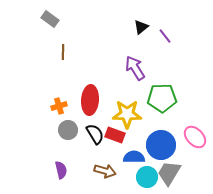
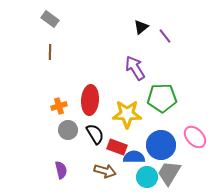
brown line: moved 13 px left
red rectangle: moved 2 px right, 12 px down
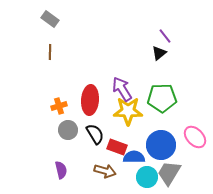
black triangle: moved 18 px right, 26 px down
purple arrow: moved 13 px left, 21 px down
yellow star: moved 1 px right, 3 px up
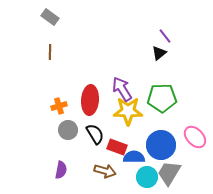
gray rectangle: moved 2 px up
purple semicircle: rotated 24 degrees clockwise
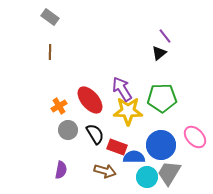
red ellipse: rotated 44 degrees counterclockwise
orange cross: rotated 14 degrees counterclockwise
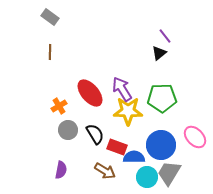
red ellipse: moved 7 px up
brown arrow: rotated 15 degrees clockwise
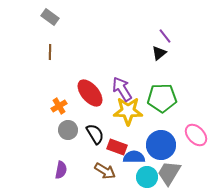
pink ellipse: moved 1 px right, 2 px up
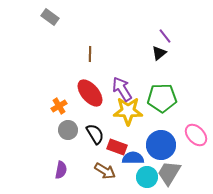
brown line: moved 40 px right, 2 px down
blue semicircle: moved 1 px left, 1 px down
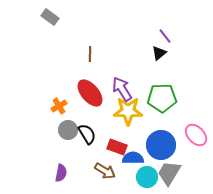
black semicircle: moved 8 px left
purple semicircle: moved 3 px down
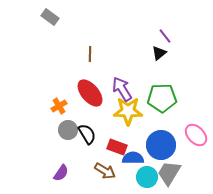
purple semicircle: rotated 24 degrees clockwise
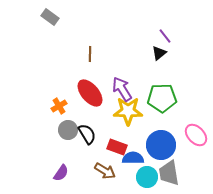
gray trapezoid: rotated 40 degrees counterclockwise
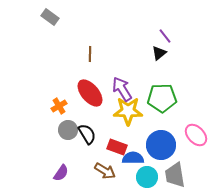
gray trapezoid: moved 6 px right, 2 px down
